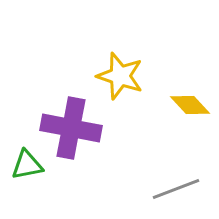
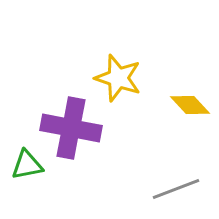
yellow star: moved 2 px left, 2 px down
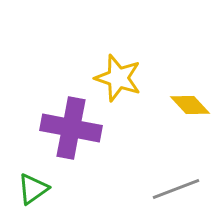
green triangle: moved 6 px right, 24 px down; rotated 24 degrees counterclockwise
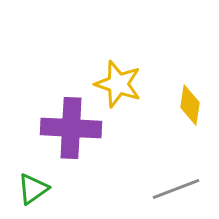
yellow star: moved 6 px down
yellow diamond: rotated 51 degrees clockwise
purple cross: rotated 8 degrees counterclockwise
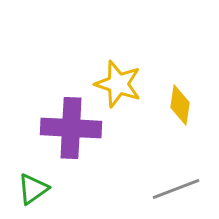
yellow diamond: moved 10 px left
